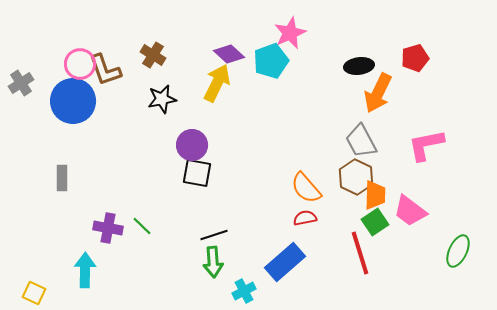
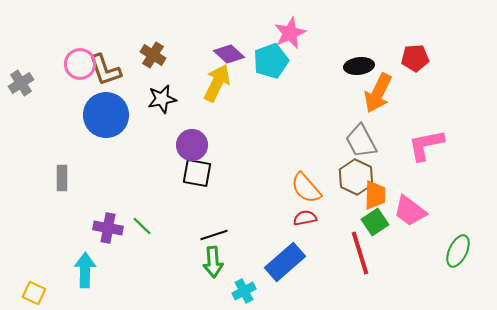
red pentagon: rotated 12 degrees clockwise
blue circle: moved 33 px right, 14 px down
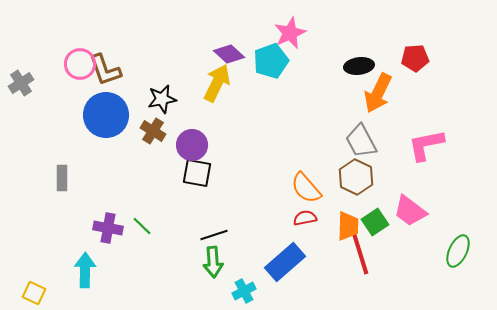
brown cross: moved 76 px down
orange trapezoid: moved 27 px left, 31 px down
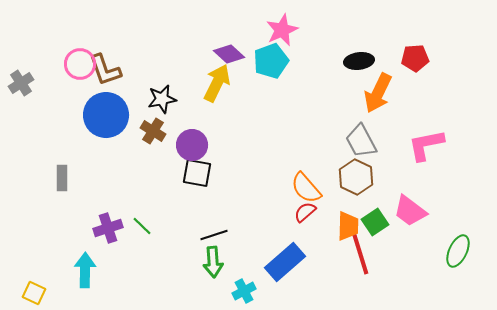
pink star: moved 8 px left, 3 px up
black ellipse: moved 5 px up
red semicircle: moved 6 px up; rotated 30 degrees counterclockwise
purple cross: rotated 28 degrees counterclockwise
